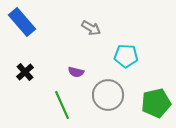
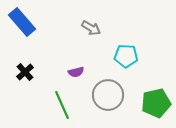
purple semicircle: rotated 28 degrees counterclockwise
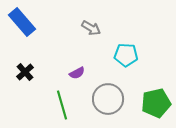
cyan pentagon: moved 1 px up
purple semicircle: moved 1 px right, 1 px down; rotated 14 degrees counterclockwise
gray circle: moved 4 px down
green line: rotated 8 degrees clockwise
